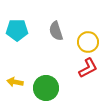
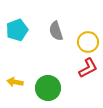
cyan pentagon: rotated 20 degrees counterclockwise
green circle: moved 2 px right
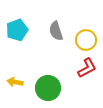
yellow circle: moved 2 px left, 2 px up
red L-shape: moved 1 px left
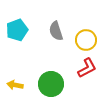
yellow arrow: moved 3 px down
green circle: moved 3 px right, 4 px up
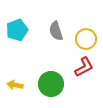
yellow circle: moved 1 px up
red L-shape: moved 3 px left, 1 px up
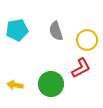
cyan pentagon: rotated 10 degrees clockwise
yellow circle: moved 1 px right, 1 px down
red L-shape: moved 3 px left, 1 px down
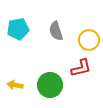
cyan pentagon: moved 1 px right, 1 px up
yellow circle: moved 2 px right
red L-shape: rotated 15 degrees clockwise
green circle: moved 1 px left, 1 px down
